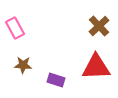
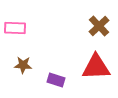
pink rectangle: rotated 60 degrees counterclockwise
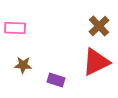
red triangle: moved 5 px up; rotated 24 degrees counterclockwise
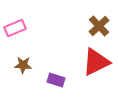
pink rectangle: rotated 25 degrees counterclockwise
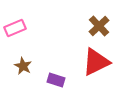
brown star: moved 1 px down; rotated 24 degrees clockwise
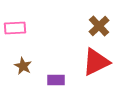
pink rectangle: rotated 20 degrees clockwise
purple rectangle: rotated 18 degrees counterclockwise
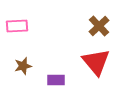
pink rectangle: moved 2 px right, 2 px up
red triangle: rotated 44 degrees counterclockwise
brown star: rotated 30 degrees clockwise
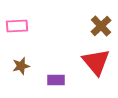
brown cross: moved 2 px right
brown star: moved 2 px left
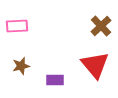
red triangle: moved 1 px left, 3 px down
purple rectangle: moved 1 px left
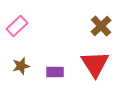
pink rectangle: rotated 40 degrees counterclockwise
red triangle: moved 1 px up; rotated 8 degrees clockwise
purple rectangle: moved 8 px up
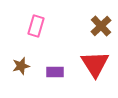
pink rectangle: moved 19 px right; rotated 30 degrees counterclockwise
